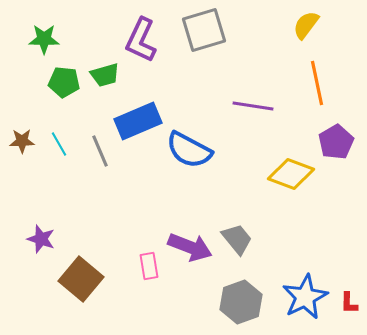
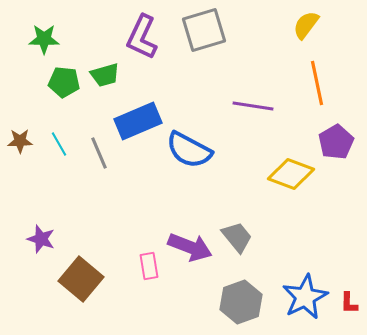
purple L-shape: moved 1 px right, 3 px up
brown star: moved 2 px left
gray line: moved 1 px left, 2 px down
gray trapezoid: moved 2 px up
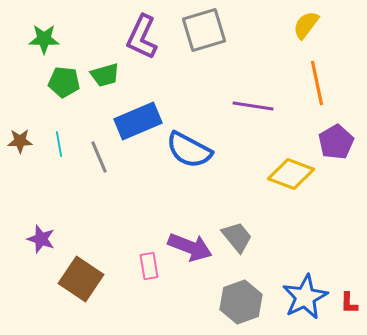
cyan line: rotated 20 degrees clockwise
gray line: moved 4 px down
brown square: rotated 6 degrees counterclockwise
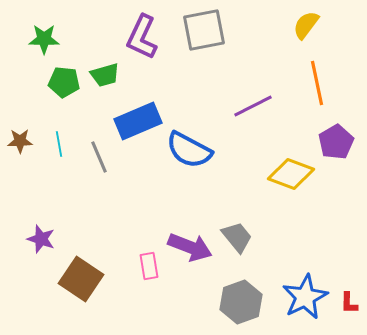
gray square: rotated 6 degrees clockwise
purple line: rotated 36 degrees counterclockwise
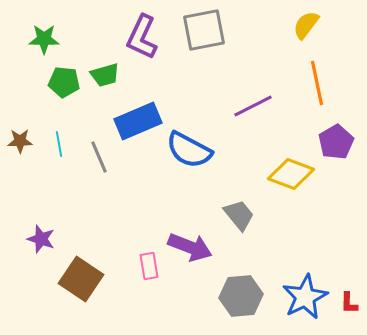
gray trapezoid: moved 2 px right, 22 px up
gray hexagon: moved 6 px up; rotated 15 degrees clockwise
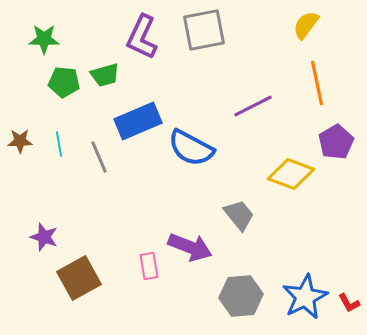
blue semicircle: moved 2 px right, 2 px up
purple star: moved 3 px right, 2 px up
brown square: moved 2 px left, 1 px up; rotated 27 degrees clockwise
red L-shape: rotated 30 degrees counterclockwise
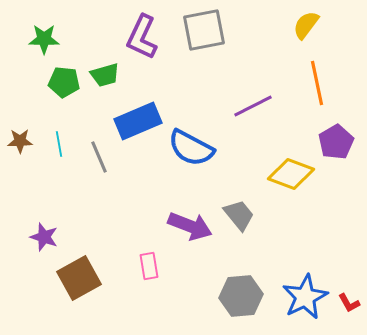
purple arrow: moved 21 px up
